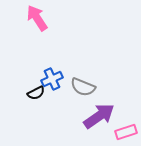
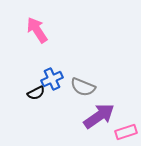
pink arrow: moved 12 px down
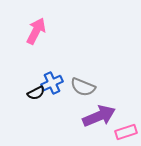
pink arrow: moved 1 px left, 1 px down; rotated 60 degrees clockwise
blue cross: moved 4 px down
purple arrow: rotated 12 degrees clockwise
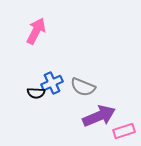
black semicircle: rotated 30 degrees clockwise
pink rectangle: moved 2 px left, 1 px up
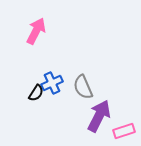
gray semicircle: rotated 45 degrees clockwise
black semicircle: rotated 60 degrees counterclockwise
purple arrow: rotated 40 degrees counterclockwise
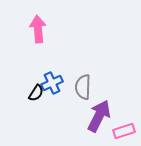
pink arrow: moved 2 px right, 2 px up; rotated 32 degrees counterclockwise
gray semicircle: rotated 25 degrees clockwise
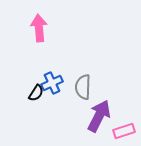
pink arrow: moved 1 px right, 1 px up
